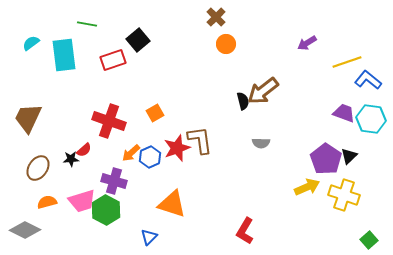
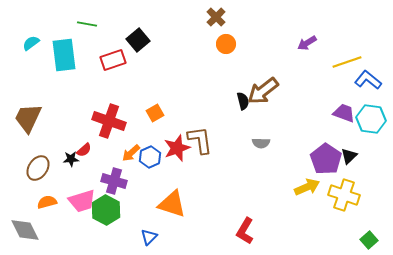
gray diamond: rotated 36 degrees clockwise
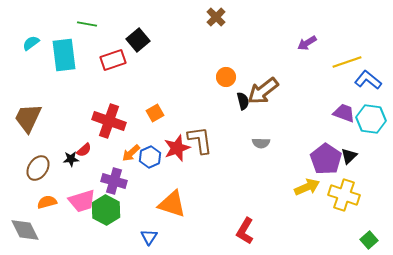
orange circle: moved 33 px down
blue triangle: rotated 12 degrees counterclockwise
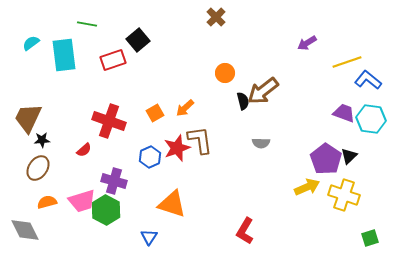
orange circle: moved 1 px left, 4 px up
orange arrow: moved 54 px right, 45 px up
black star: moved 29 px left, 19 px up
green square: moved 1 px right, 2 px up; rotated 24 degrees clockwise
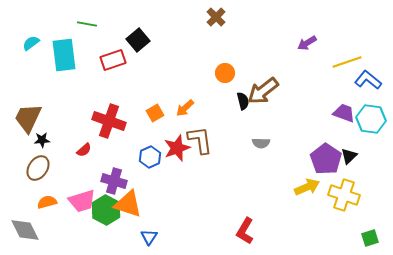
orange triangle: moved 44 px left
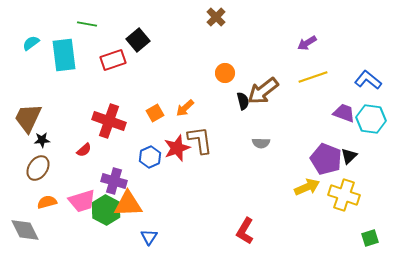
yellow line: moved 34 px left, 15 px down
purple pentagon: rotated 12 degrees counterclockwise
orange triangle: rotated 20 degrees counterclockwise
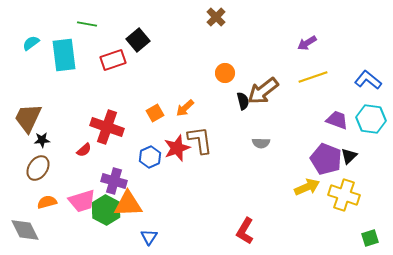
purple trapezoid: moved 7 px left, 7 px down
red cross: moved 2 px left, 6 px down
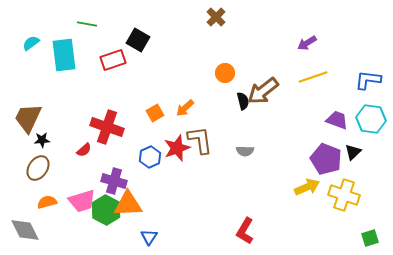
black square: rotated 20 degrees counterclockwise
blue L-shape: rotated 32 degrees counterclockwise
gray semicircle: moved 16 px left, 8 px down
black triangle: moved 4 px right, 4 px up
